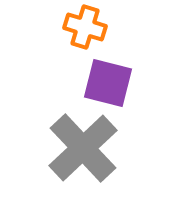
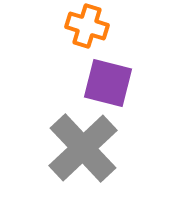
orange cross: moved 2 px right, 1 px up
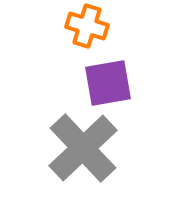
purple square: rotated 24 degrees counterclockwise
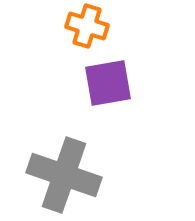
gray cross: moved 19 px left, 27 px down; rotated 28 degrees counterclockwise
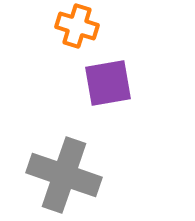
orange cross: moved 10 px left
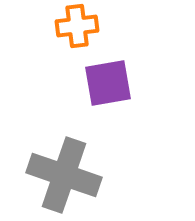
orange cross: rotated 24 degrees counterclockwise
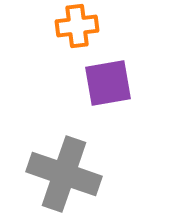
gray cross: moved 1 px up
